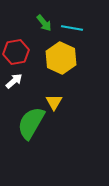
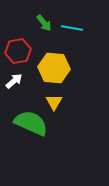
red hexagon: moved 2 px right, 1 px up
yellow hexagon: moved 7 px left, 10 px down; rotated 20 degrees counterclockwise
green semicircle: rotated 84 degrees clockwise
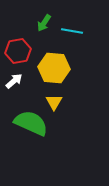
green arrow: rotated 72 degrees clockwise
cyan line: moved 3 px down
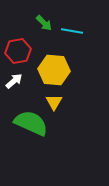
green arrow: rotated 78 degrees counterclockwise
yellow hexagon: moved 2 px down
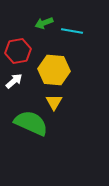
green arrow: rotated 114 degrees clockwise
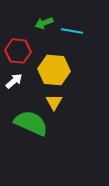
red hexagon: rotated 15 degrees clockwise
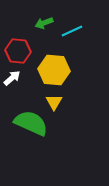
cyan line: rotated 35 degrees counterclockwise
white arrow: moved 2 px left, 3 px up
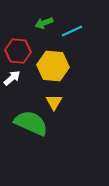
yellow hexagon: moved 1 px left, 4 px up
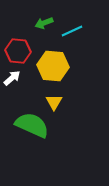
green semicircle: moved 1 px right, 2 px down
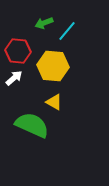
cyan line: moved 5 px left; rotated 25 degrees counterclockwise
white arrow: moved 2 px right
yellow triangle: rotated 30 degrees counterclockwise
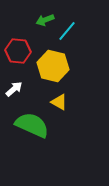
green arrow: moved 1 px right, 3 px up
yellow hexagon: rotated 8 degrees clockwise
white arrow: moved 11 px down
yellow triangle: moved 5 px right
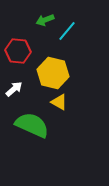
yellow hexagon: moved 7 px down
